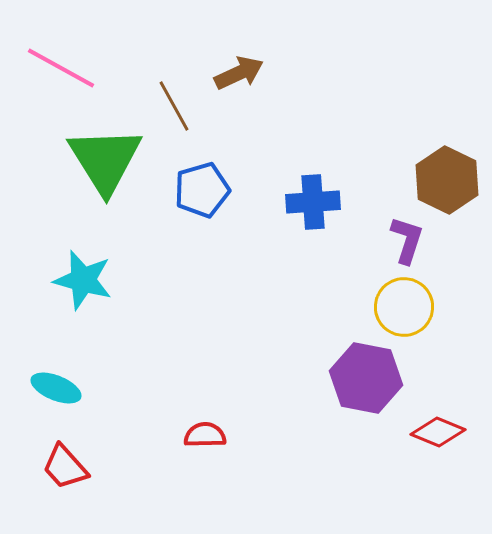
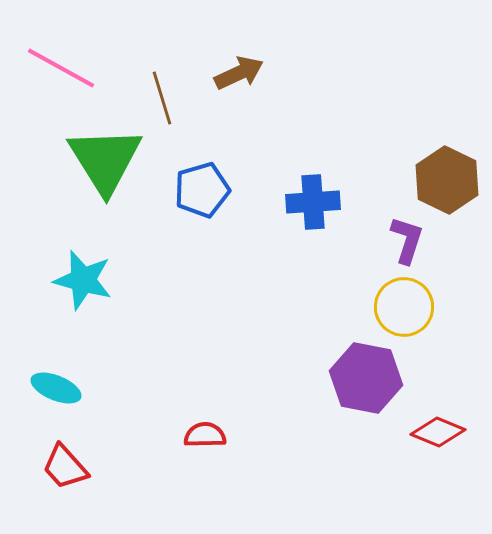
brown line: moved 12 px left, 8 px up; rotated 12 degrees clockwise
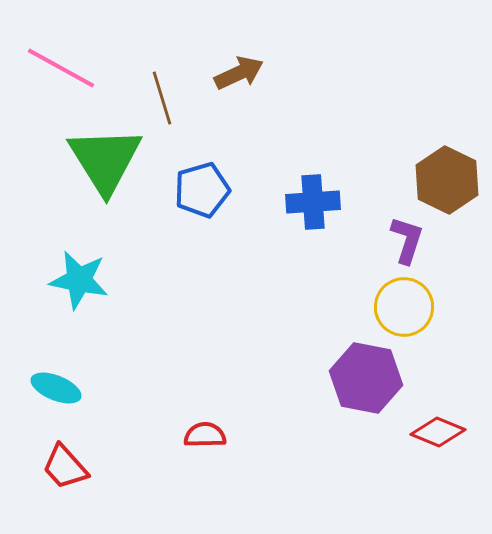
cyan star: moved 4 px left; rotated 4 degrees counterclockwise
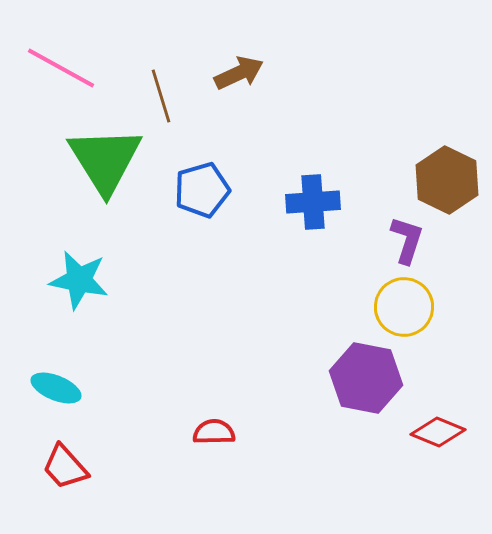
brown line: moved 1 px left, 2 px up
red semicircle: moved 9 px right, 3 px up
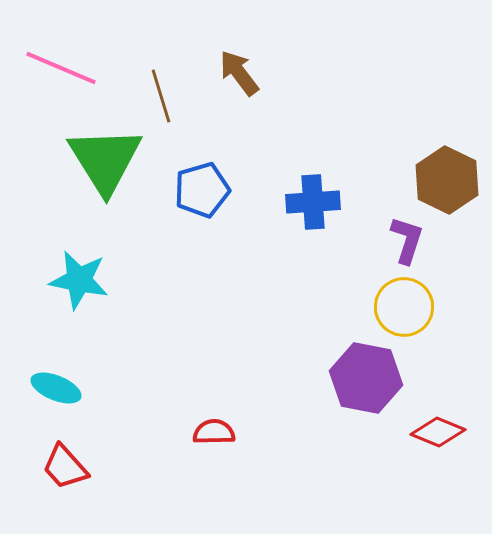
pink line: rotated 6 degrees counterclockwise
brown arrow: rotated 102 degrees counterclockwise
